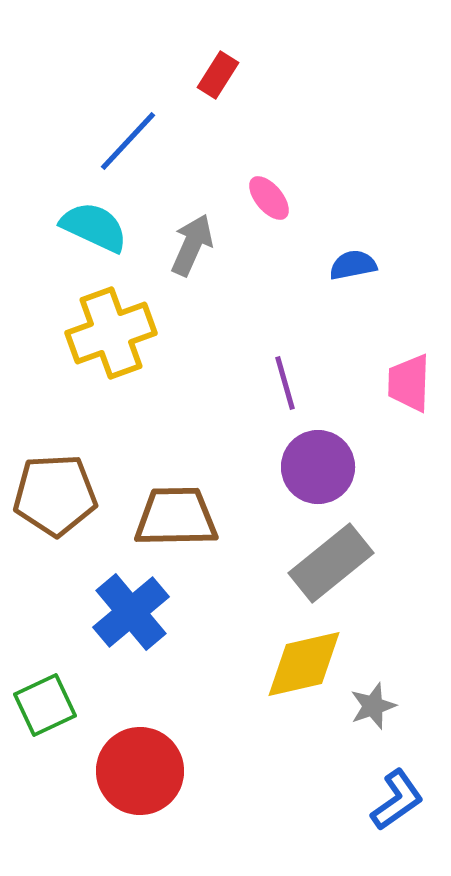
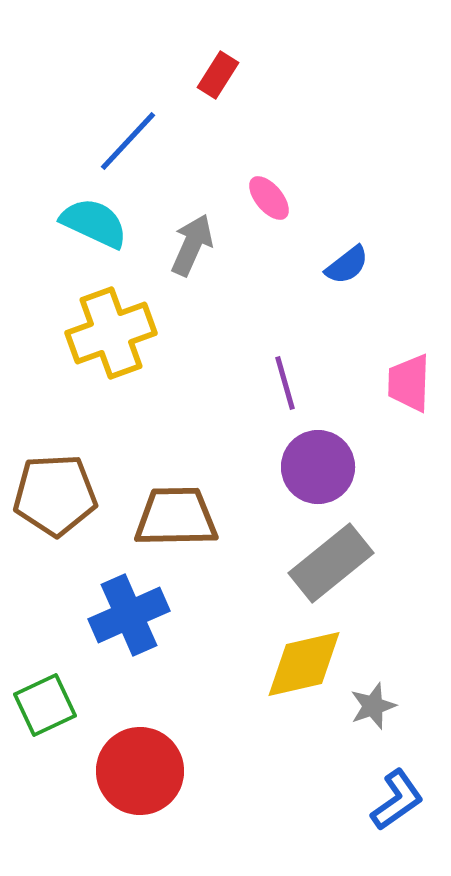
cyan semicircle: moved 4 px up
blue semicircle: moved 6 px left; rotated 153 degrees clockwise
blue cross: moved 2 px left, 3 px down; rotated 16 degrees clockwise
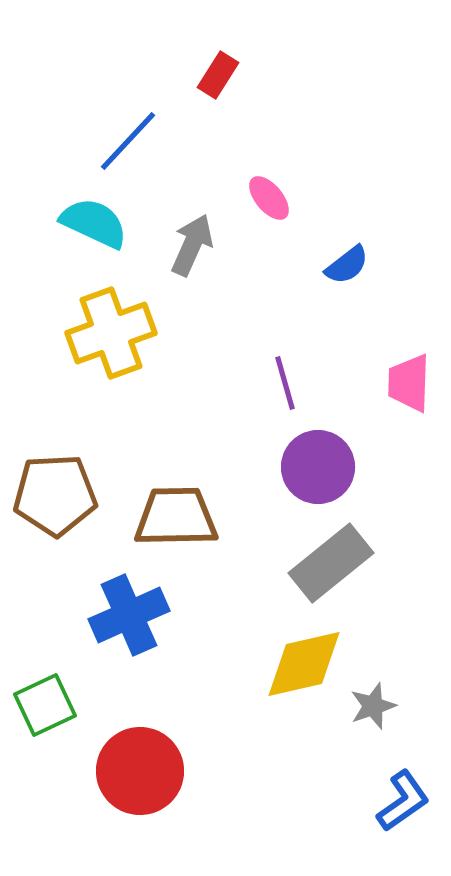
blue L-shape: moved 6 px right, 1 px down
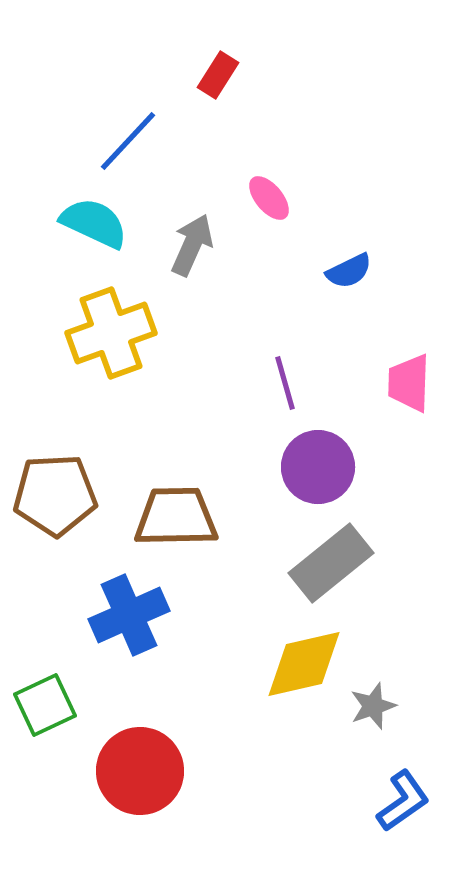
blue semicircle: moved 2 px right, 6 px down; rotated 12 degrees clockwise
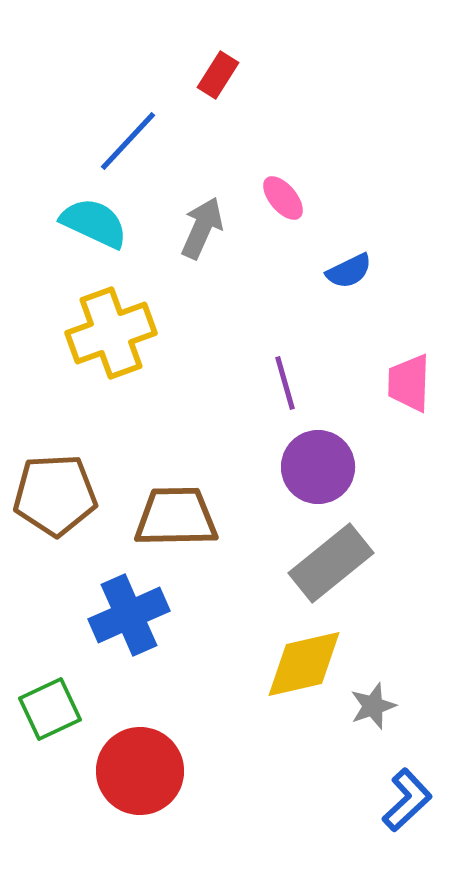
pink ellipse: moved 14 px right
gray arrow: moved 10 px right, 17 px up
green square: moved 5 px right, 4 px down
blue L-shape: moved 4 px right, 1 px up; rotated 8 degrees counterclockwise
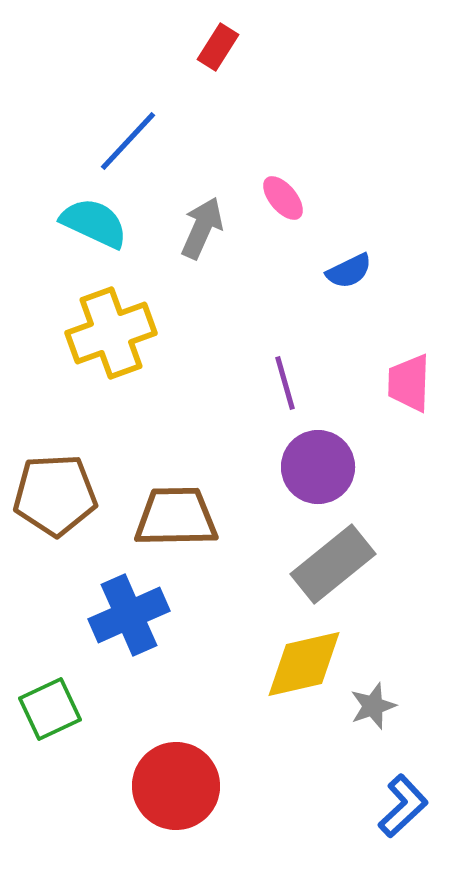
red rectangle: moved 28 px up
gray rectangle: moved 2 px right, 1 px down
red circle: moved 36 px right, 15 px down
blue L-shape: moved 4 px left, 6 px down
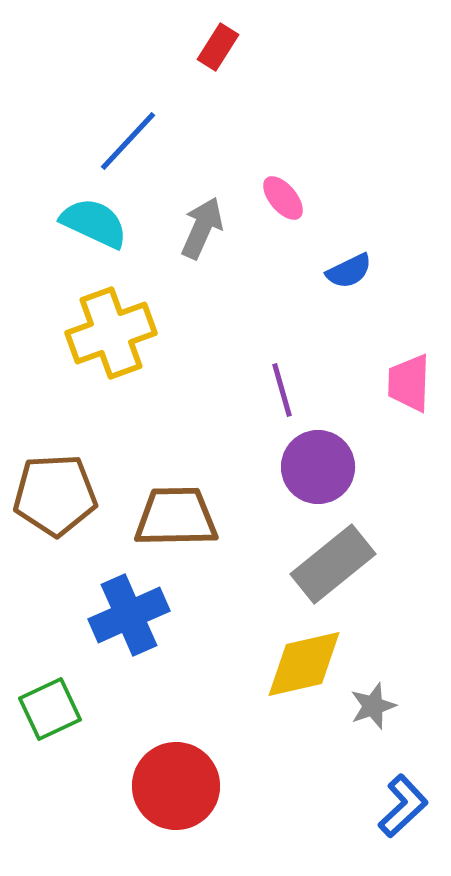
purple line: moved 3 px left, 7 px down
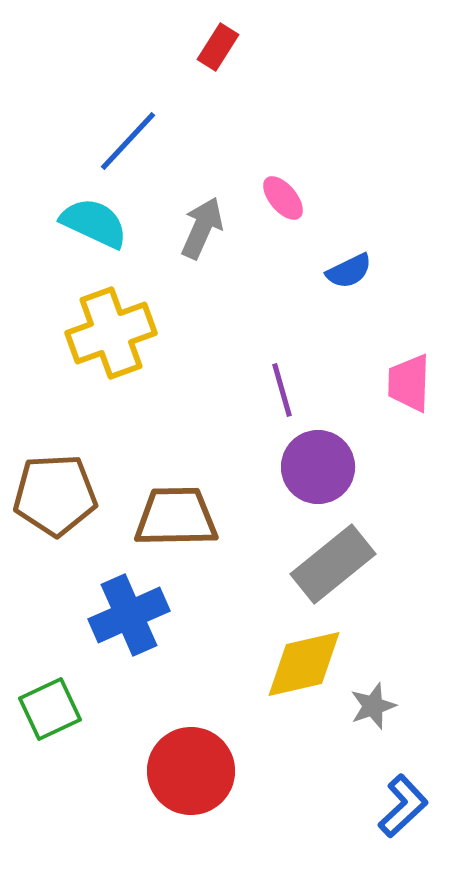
red circle: moved 15 px right, 15 px up
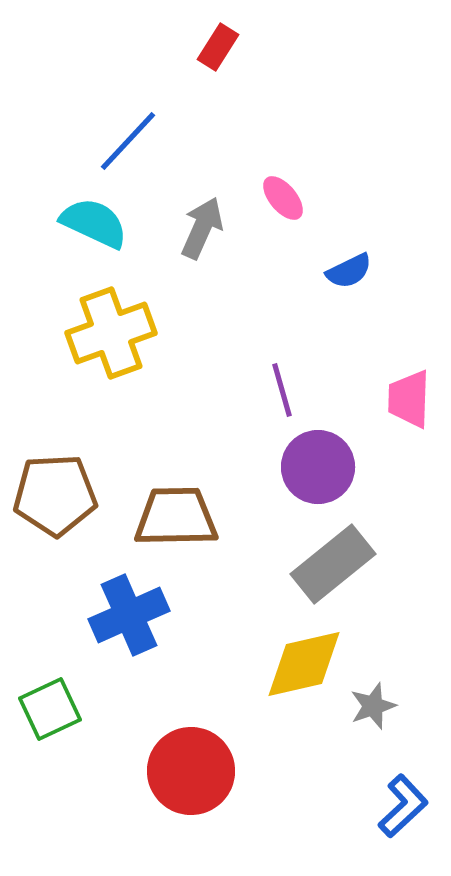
pink trapezoid: moved 16 px down
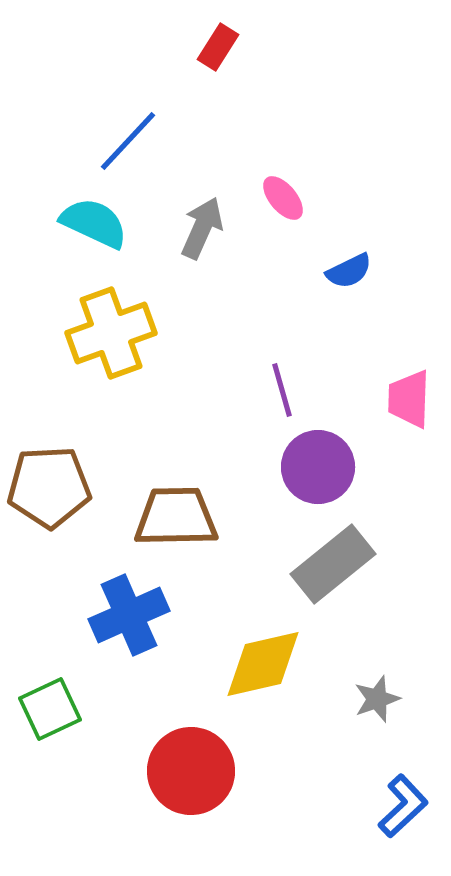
brown pentagon: moved 6 px left, 8 px up
yellow diamond: moved 41 px left
gray star: moved 4 px right, 7 px up
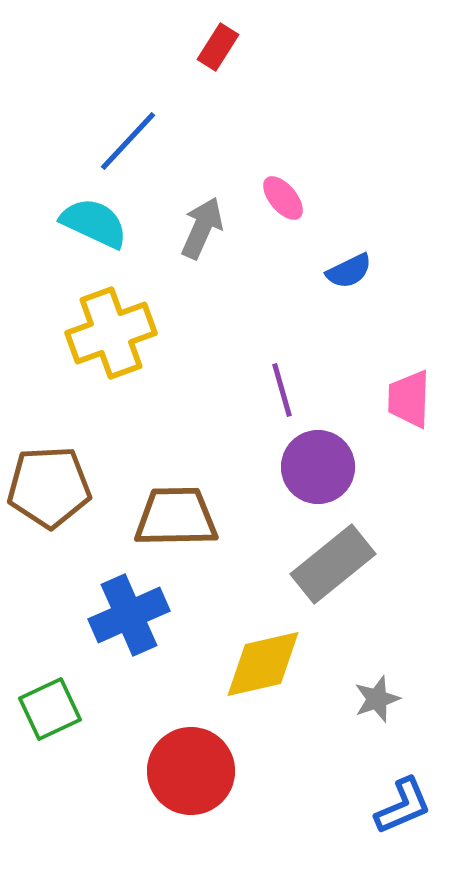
blue L-shape: rotated 20 degrees clockwise
